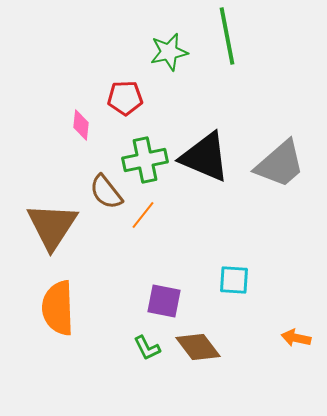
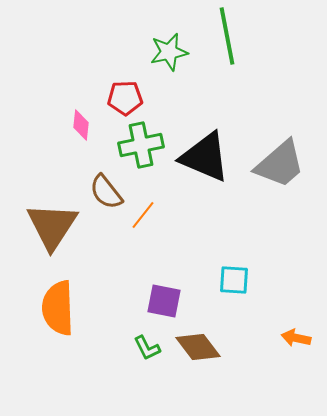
green cross: moved 4 px left, 15 px up
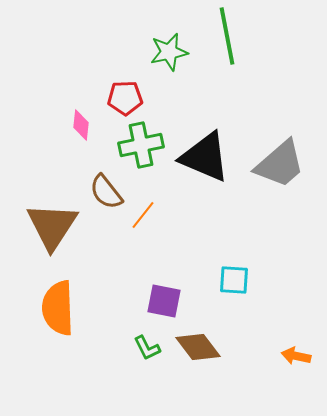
orange arrow: moved 18 px down
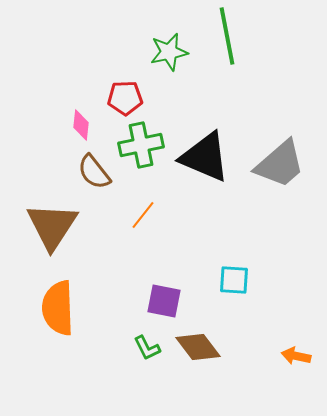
brown semicircle: moved 12 px left, 20 px up
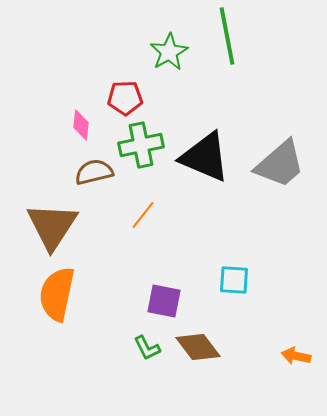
green star: rotated 18 degrees counterclockwise
brown semicircle: rotated 114 degrees clockwise
orange semicircle: moved 1 px left, 14 px up; rotated 14 degrees clockwise
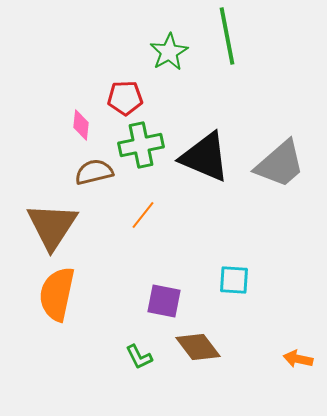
green L-shape: moved 8 px left, 9 px down
orange arrow: moved 2 px right, 3 px down
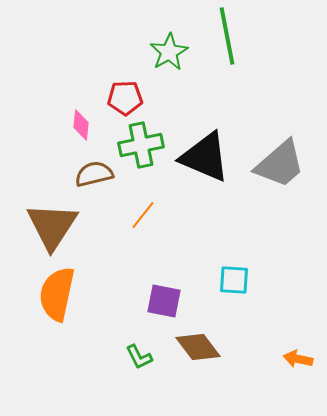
brown semicircle: moved 2 px down
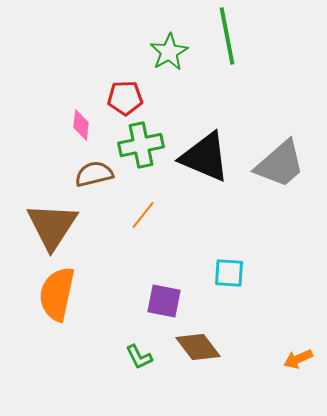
cyan square: moved 5 px left, 7 px up
orange arrow: rotated 36 degrees counterclockwise
